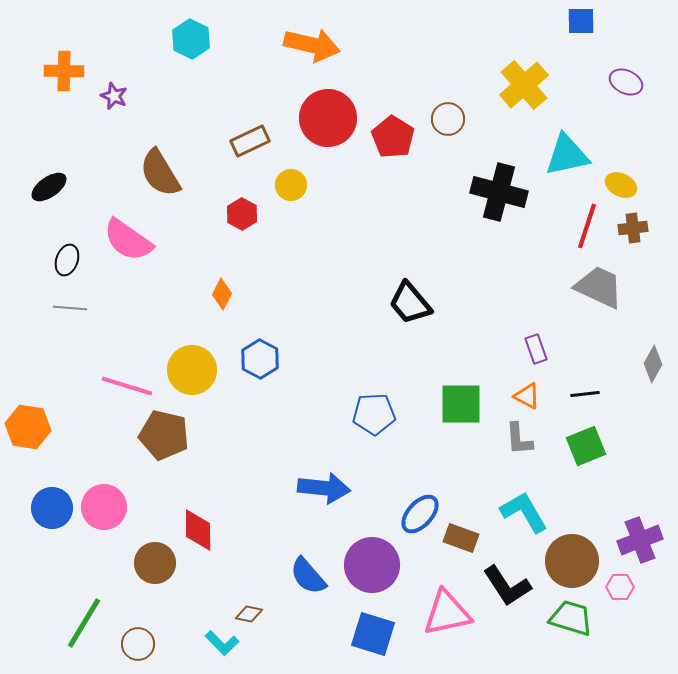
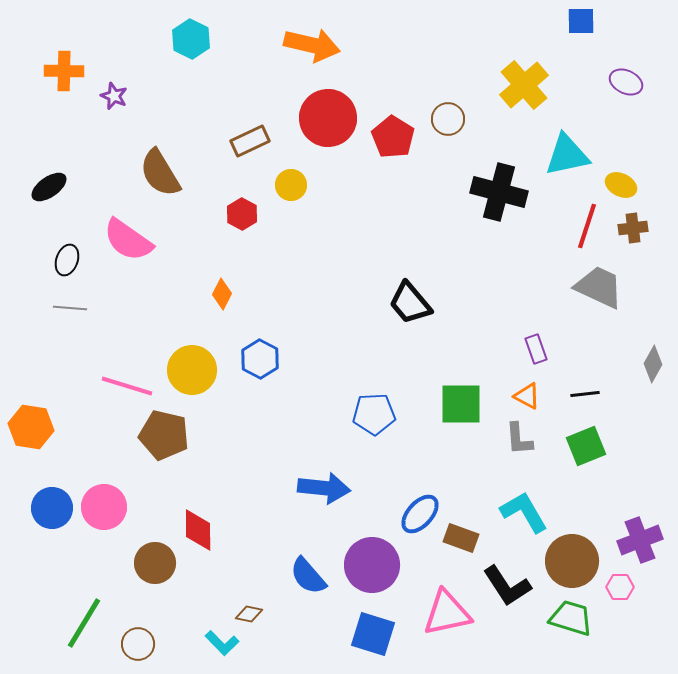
orange hexagon at (28, 427): moved 3 px right
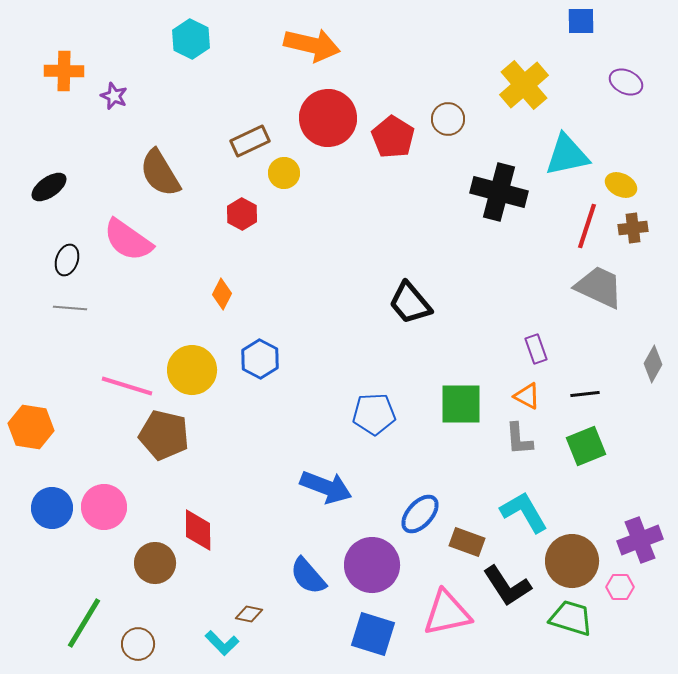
yellow circle at (291, 185): moved 7 px left, 12 px up
blue arrow at (324, 488): moved 2 px right, 1 px up; rotated 15 degrees clockwise
brown rectangle at (461, 538): moved 6 px right, 4 px down
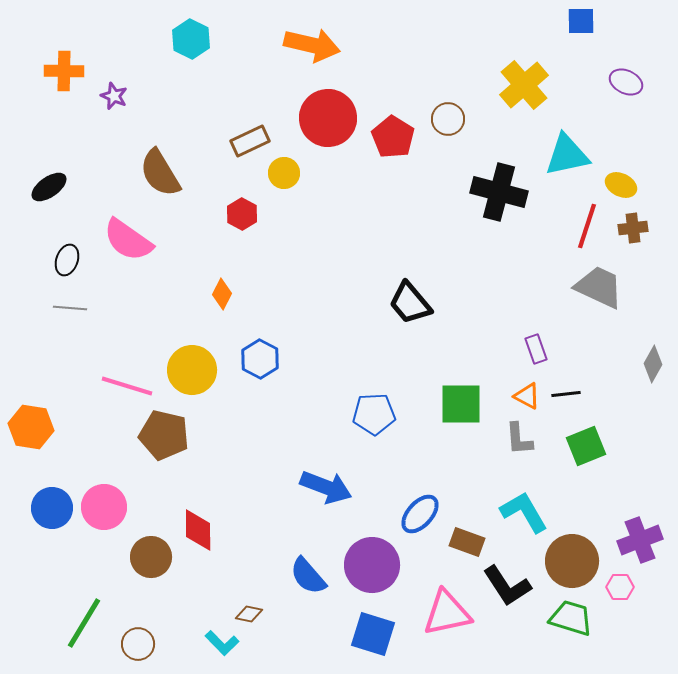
black line at (585, 394): moved 19 px left
brown circle at (155, 563): moved 4 px left, 6 px up
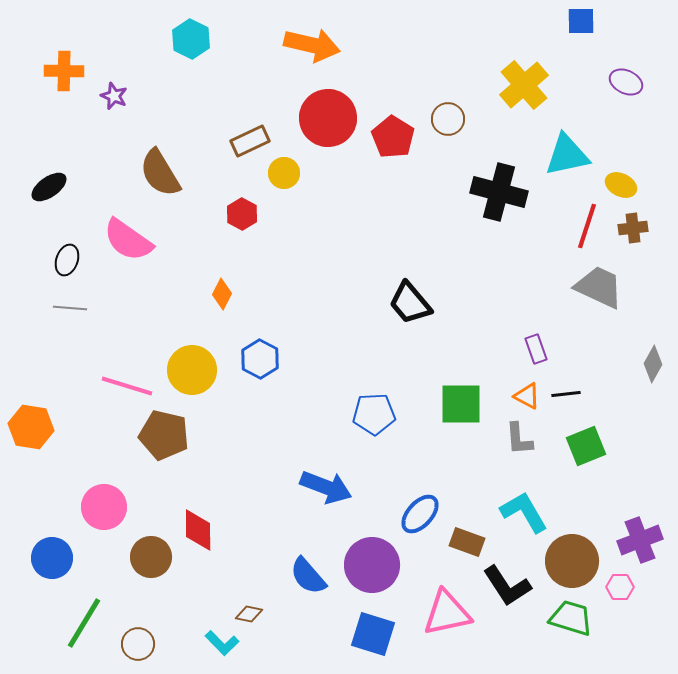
blue circle at (52, 508): moved 50 px down
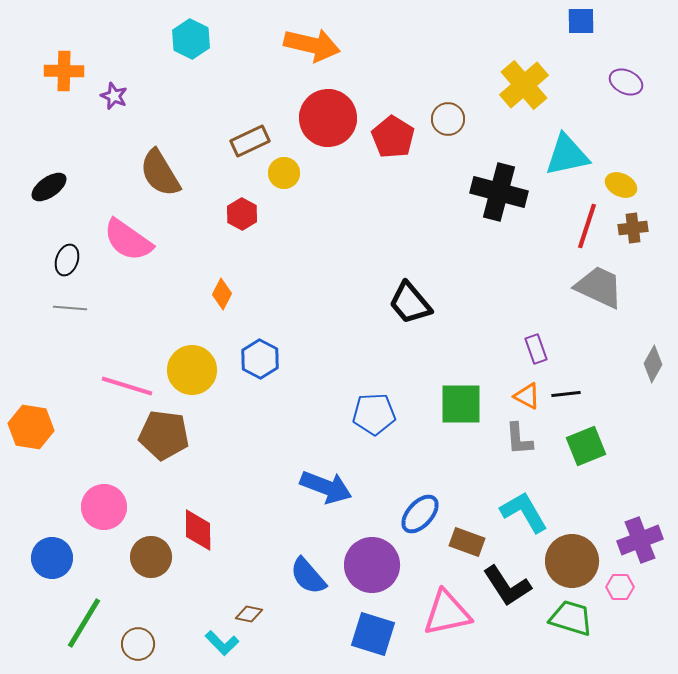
brown pentagon at (164, 435): rotated 6 degrees counterclockwise
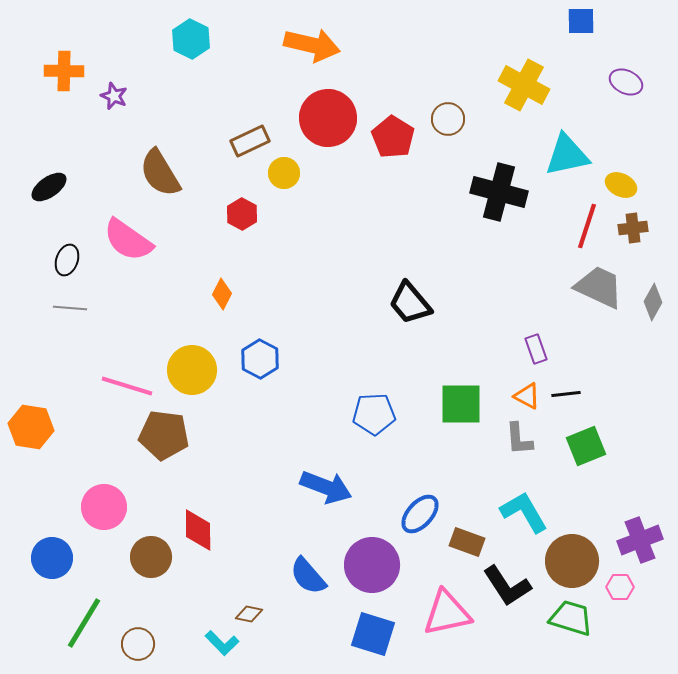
yellow cross at (524, 85): rotated 21 degrees counterclockwise
gray diamond at (653, 364): moved 62 px up
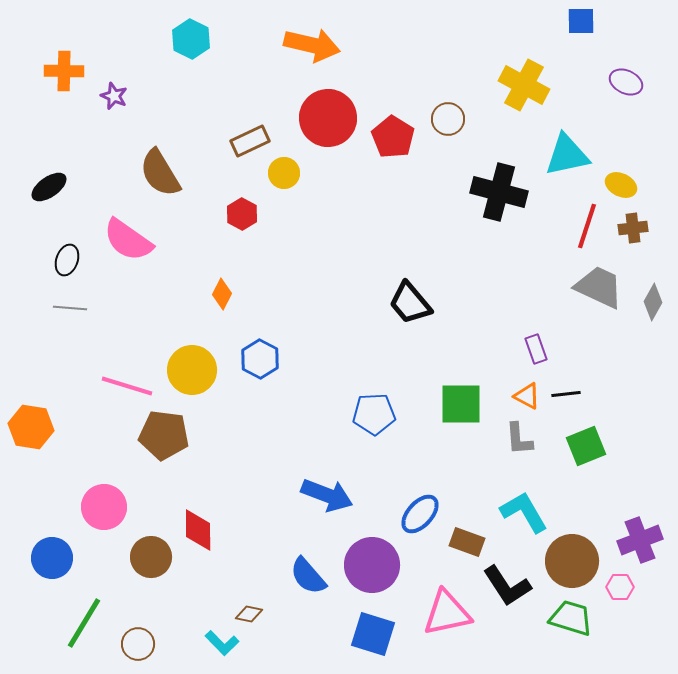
blue arrow at (326, 487): moved 1 px right, 8 px down
